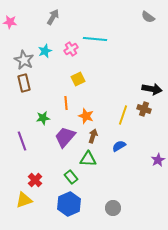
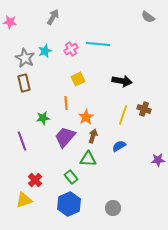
cyan line: moved 3 px right, 5 px down
gray star: moved 1 px right, 2 px up
black arrow: moved 30 px left, 8 px up
orange star: moved 1 px down; rotated 21 degrees clockwise
purple star: rotated 24 degrees clockwise
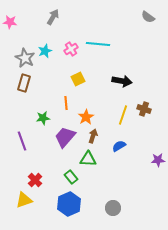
brown rectangle: rotated 30 degrees clockwise
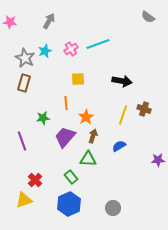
gray arrow: moved 4 px left, 4 px down
cyan line: rotated 25 degrees counterclockwise
yellow square: rotated 24 degrees clockwise
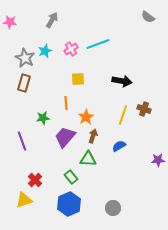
gray arrow: moved 3 px right, 1 px up
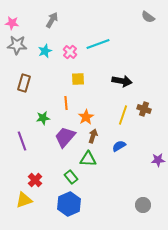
pink star: moved 2 px right, 1 px down
pink cross: moved 1 px left, 3 px down; rotated 16 degrees counterclockwise
gray star: moved 8 px left, 13 px up; rotated 24 degrees counterclockwise
gray circle: moved 30 px right, 3 px up
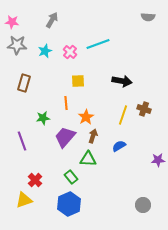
gray semicircle: rotated 32 degrees counterclockwise
pink star: moved 1 px up
yellow square: moved 2 px down
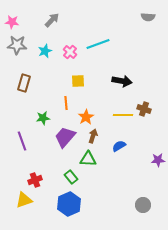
gray arrow: rotated 14 degrees clockwise
yellow line: rotated 72 degrees clockwise
red cross: rotated 24 degrees clockwise
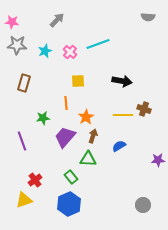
gray arrow: moved 5 px right
red cross: rotated 16 degrees counterclockwise
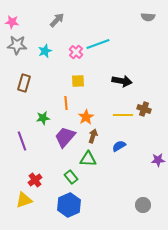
pink cross: moved 6 px right
blue hexagon: moved 1 px down
